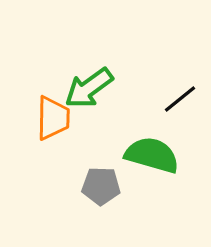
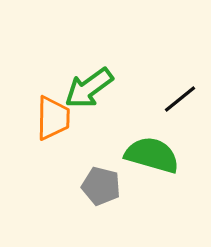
gray pentagon: rotated 12 degrees clockwise
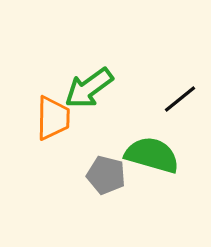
gray pentagon: moved 5 px right, 11 px up
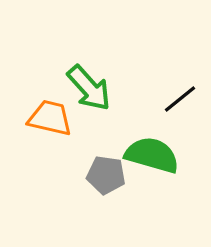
green arrow: rotated 96 degrees counterclockwise
orange trapezoid: moved 3 px left; rotated 78 degrees counterclockwise
gray pentagon: rotated 6 degrees counterclockwise
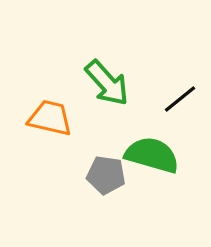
green arrow: moved 18 px right, 5 px up
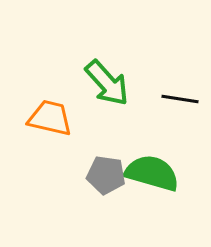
black line: rotated 48 degrees clockwise
green semicircle: moved 18 px down
